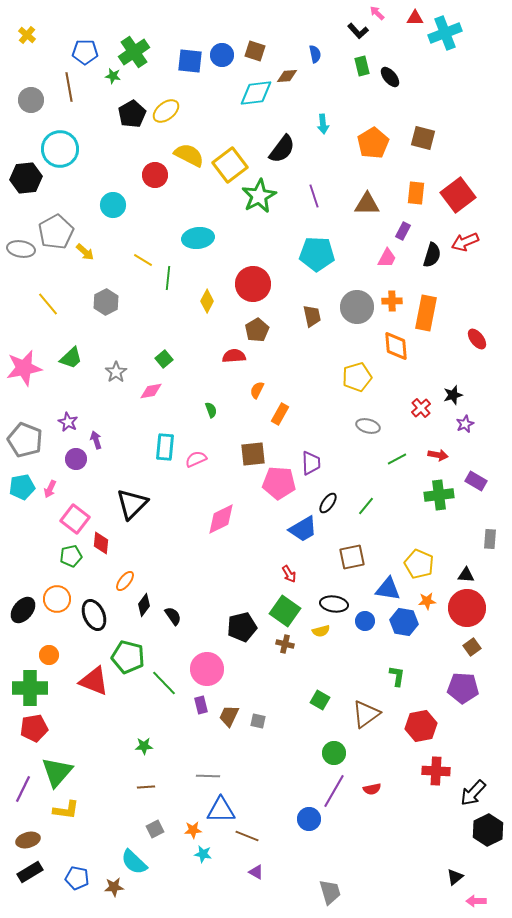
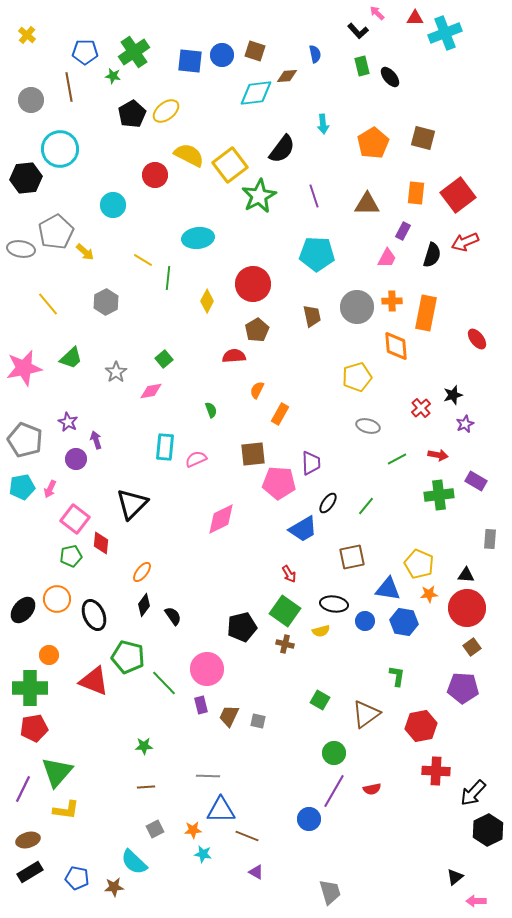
orange ellipse at (125, 581): moved 17 px right, 9 px up
orange star at (427, 601): moved 2 px right, 7 px up
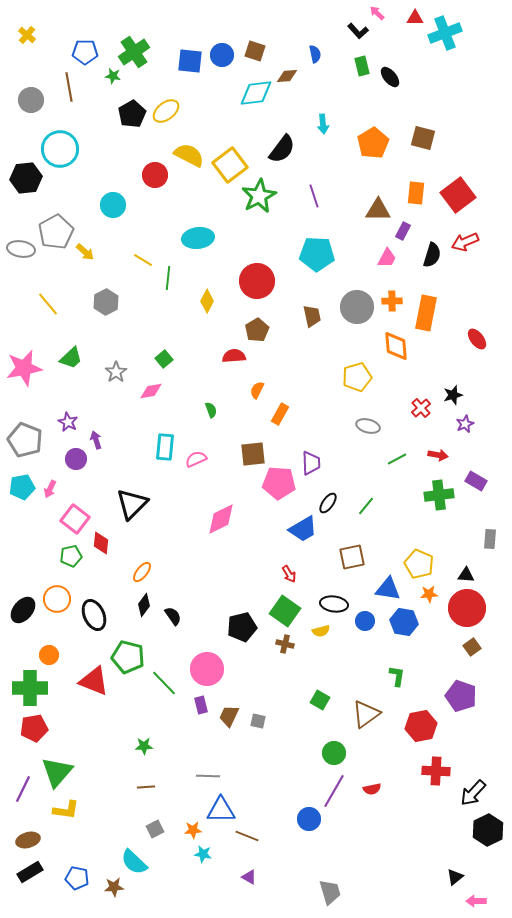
brown triangle at (367, 204): moved 11 px right, 6 px down
red circle at (253, 284): moved 4 px right, 3 px up
purple pentagon at (463, 688): moved 2 px left, 8 px down; rotated 16 degrees clockwise
purple triangle at (256, 872): moved 7 px left, 5 px down
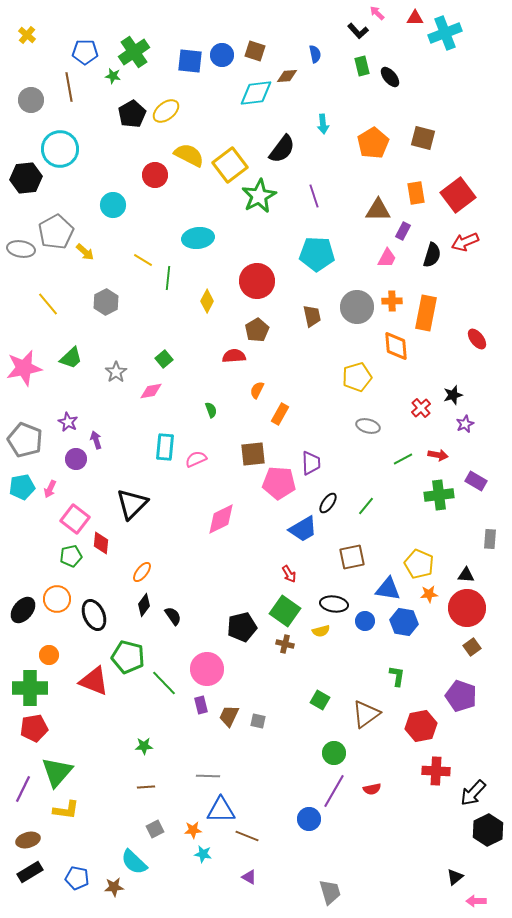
orange rectangle at (416, 193): rotated 15 degrees counterclockwise
green line at (397, 459): moved 6 px right
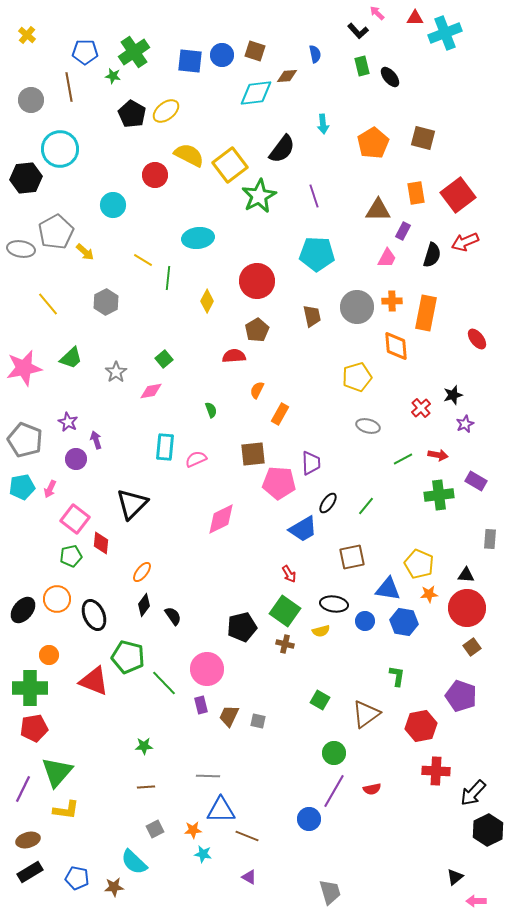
black pentagon at (132, 114): rotated 12 degrees counterclockwise
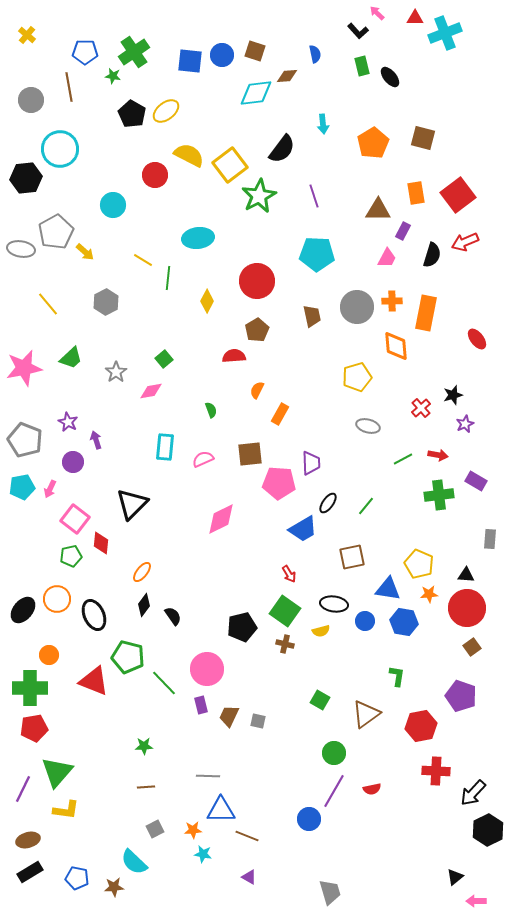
brown square at (253, 454): moved 3 px left
purple circle at (76, 459): moved 3 px left, 3 px down
pink semicircle at (196, 459): moved 7 px right
